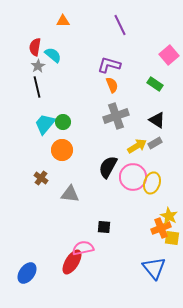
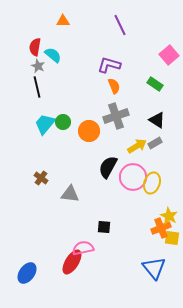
gray star: rotated 16 degrees counterclockwise
orange semicircle: moved 2 px right, 1 px down
orange circle: moved 27 px right, 19 px up
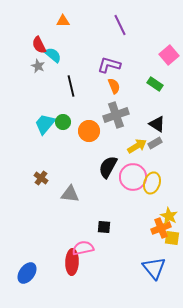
red semicircle: moved 4 px right, 2 px up; rotated 36 degrees counterclockwise
black line: moved 34 px right, 1 px up
gray cross: moved 1 px up
black triangle: moved 4 px down
red ellipse: rotated 30 degrees counterclockwise
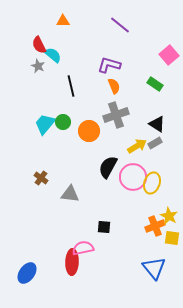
purple line: rotated 25 degrees counterclockwise
orange cross: moved 6 px left, 2 px up
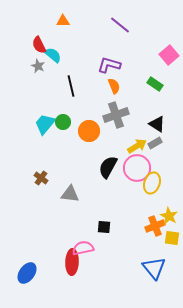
pink circle: moved 4 px right, 9 px up
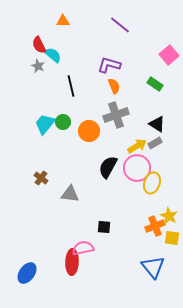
blue triangle: moved 1 px left, 1 px up
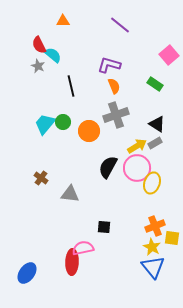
yellow star: moved 17 px left, 31 px down
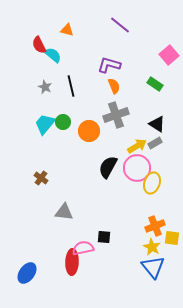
orange triangle: moved 4 px right, 9 px down; rotated 16 degrees clockwise
gray star: moved 7 px right, 21 px down
gray triangle: moved 6 px left, 18 px down
black square: moved 10 px down
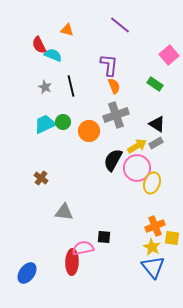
cyan semicircle: rotated 18 degrees counterclockwise
purple L-shape: rotated 80 degrees clockwise
cyan trapezoid: rotated 25 degrees clockwise
gray rectangle: moved 1 px right
black semicircle: moved 5 px right, 7 px up
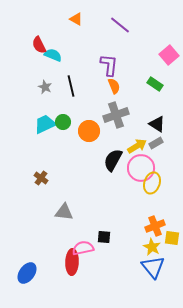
orange triangle: moved 9 px right, 11 px up; rotated 16 degrees clockwise
pink circle: moved 4 px right
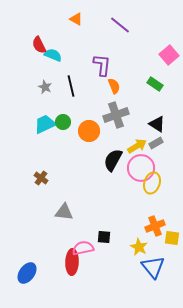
purple L-shape: moved 7 px left
yellow star: moved 13 px left
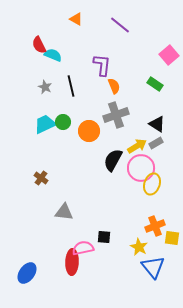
yellow ellipse: moved 1 px down
